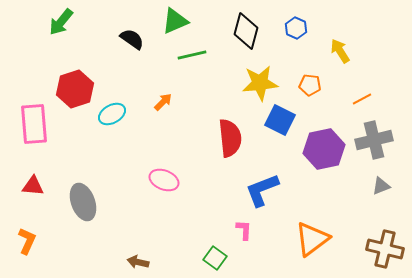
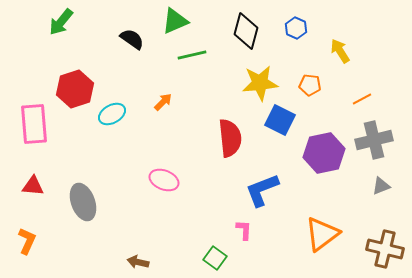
purple hexagon: moved 4 px down
orange triangle: moved 10 px right, 5 px up
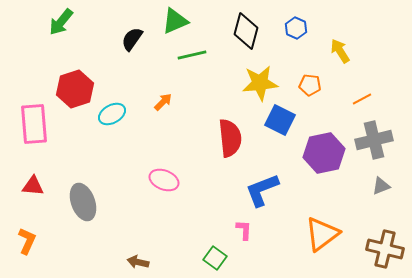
black semicircle: rotated 90 degrees counterclockwise
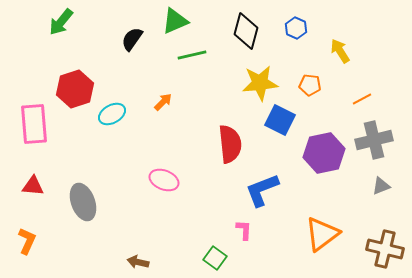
red semicircle: moved 6 px down
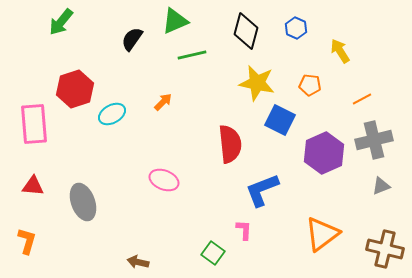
yellow star: moved 3 px left; rotated 18 degrees clockwise
purple hexagon: rotated 12 degrees counterclockwise
orange L-shape: rotated 8 degrees counterclockwise
green square: moved 2 px left, 5 px up
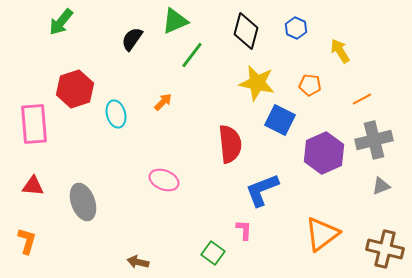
green line: rotated 40 degrees counterclockwise
cyan ellipse: moved 4 px right; rotated 76 degrees counterclockwise
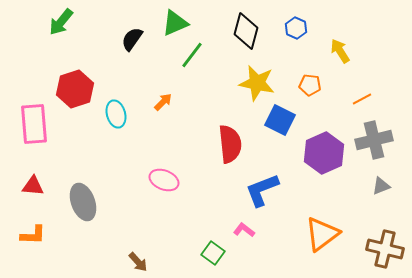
green triangle: moved 2 px down
pink L-shape: rotated 55 degrees counterclockwise
orange L-shape: moved 6 px right, 6 px up; rotated 76 degrees clockwise
brown arrow: rotated 145 degrees counterclockwise
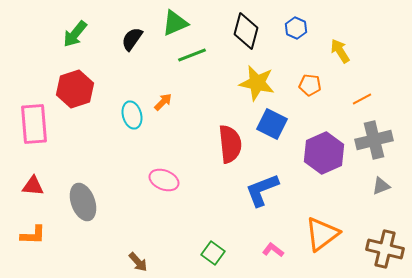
green arrow: moved 14 px right, 12 px down
green line: rotated 32 degrees clockwise
cyan ellipse: moved 16 px right, 1 px down
blue square: moved 8 px left, 4 px down
pink L-shape: moved 29 px right, 20 px down
